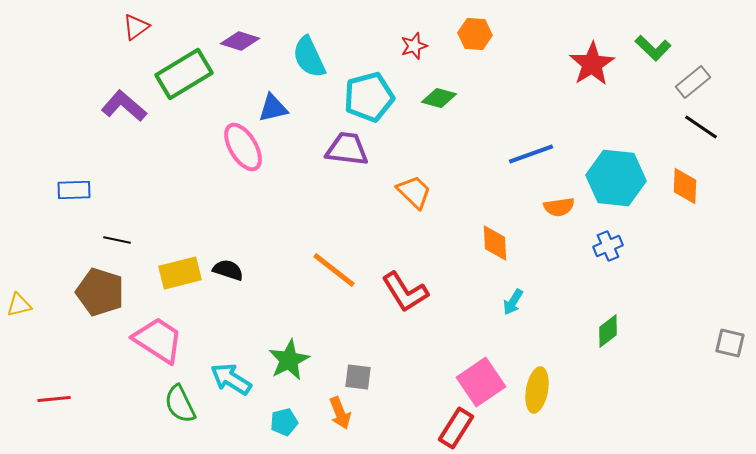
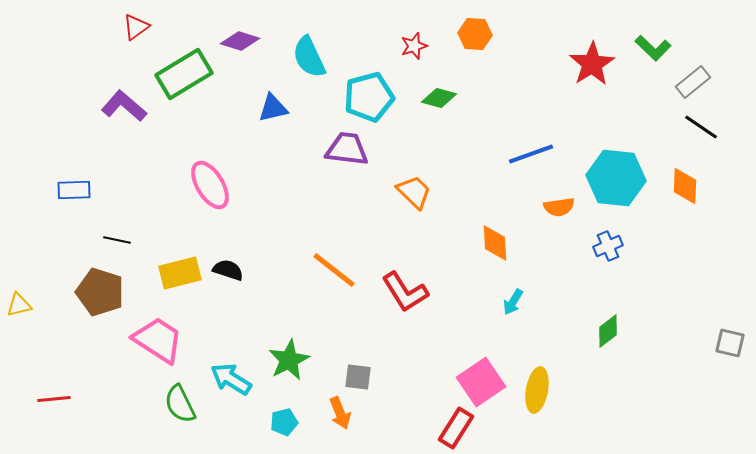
pink ellipse at (243, 147): moved 33 px left, 38 px down
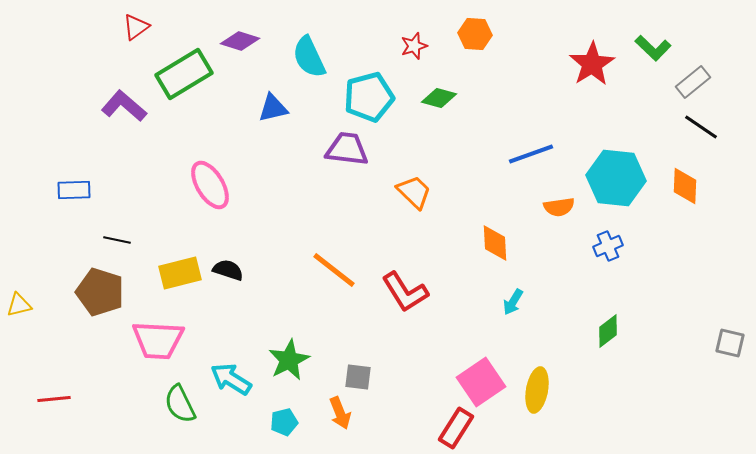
pink trapezoid at (158, 340): rotated 150 degrees clockwise
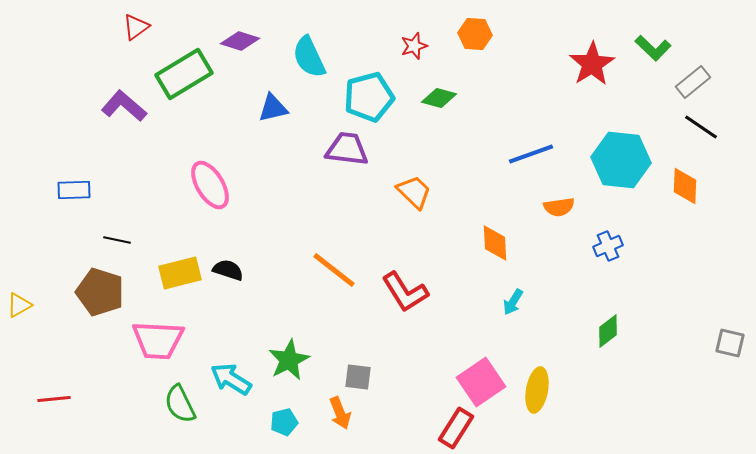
cyan hexagon at (616, 178): moved 5 px right, 18 px up
yellow triangle at (19, 305): rotated 16 degrees counterclockwise
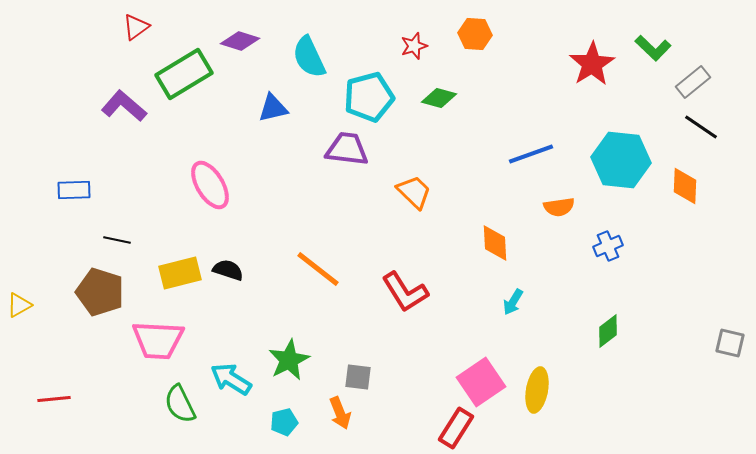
orange line at (334, 270): moved 16 px left, 1 px up
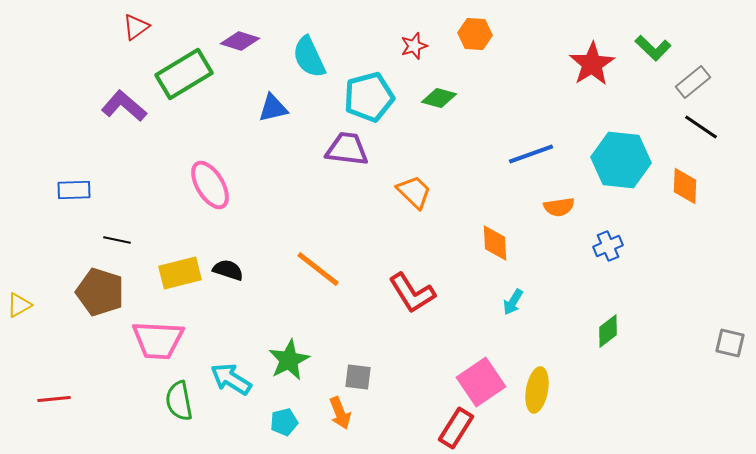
red L-shape at (405, 292): moved 7 px right, 1 px down
green semicircle at (180, 404): moved 1 px left, 3 px up; rotated 15 degrees clockwise
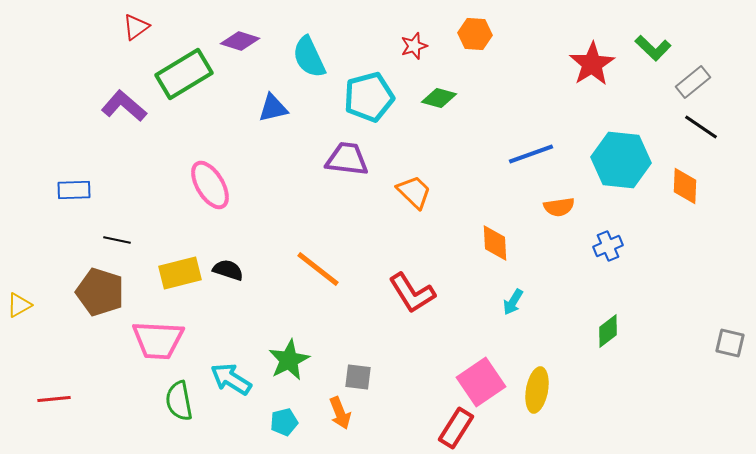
purple trapezoid at (347, 149): moved 10 px down
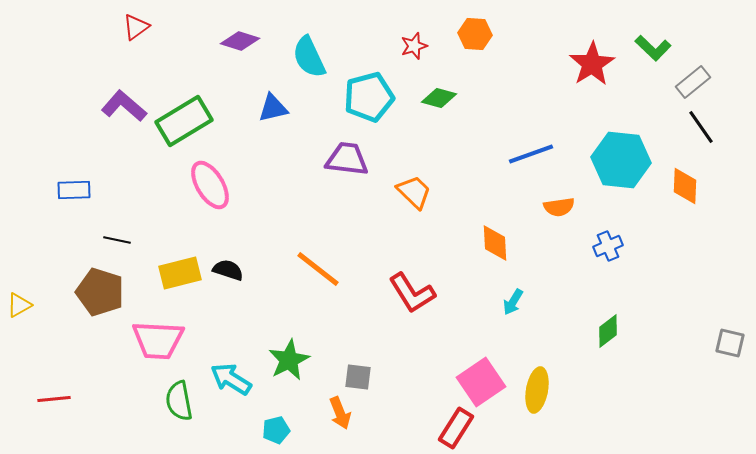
green rectangle at (184, 74): moved 47 px down
black line at (701, 127): rotated 21 degrees clockwise
cyan pentagon at (284, 422): moved 8 px left, 8 px down
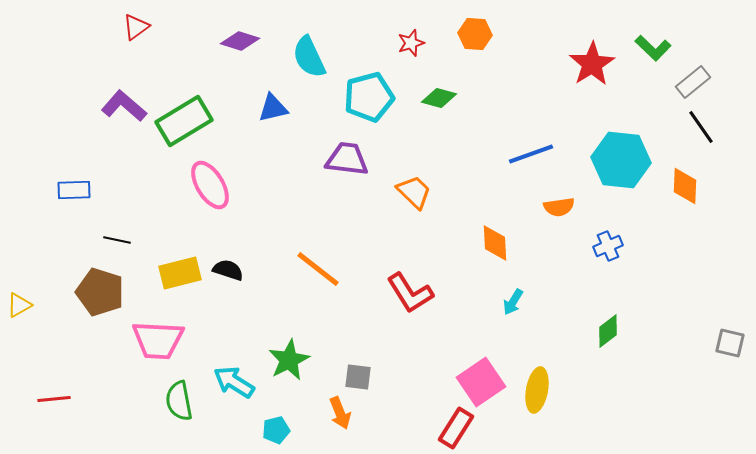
red star at (414, 46): moved 3 px left, 3 px up
red L-shape at (412, 293): moved 2 px left
cyan arrow at (231, 379): moved 3 px right, 3 px down
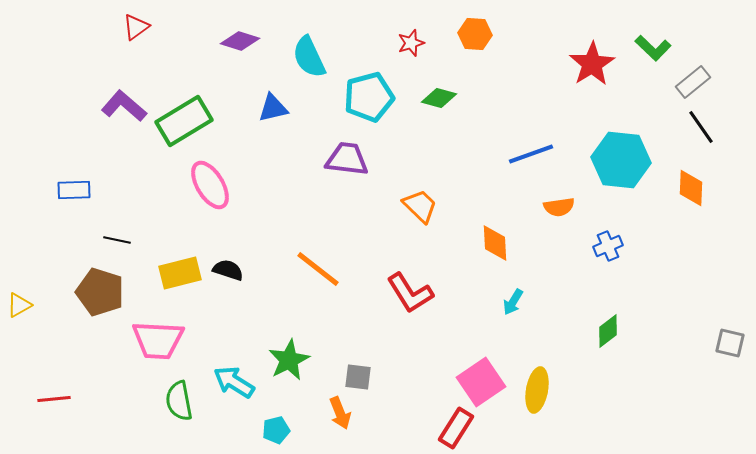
orange diamond at (685, 186): moved 6 px right, 2 px down
orange trapezoid at (414, 192): moved 6 px right, 14 px down
